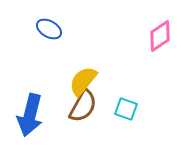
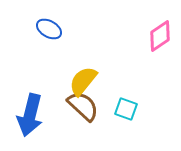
brown semicircle: rotated 76 degrees counterclockwise
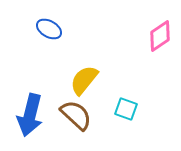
yellow semicircle: moved 1 px right, 1 px up
brown semicircle: moved 7 px left, 9 px down
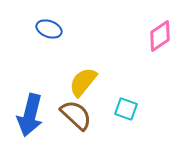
blue ellipse: rotated 10 degrees counterclockwise
yellow semicircle: moved 1 px left, 2 px down
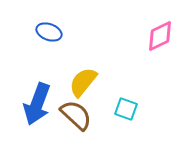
blue ellipse: moved 3 px down
pink diamond: rotated 8 degrees clockwise
blue arrow: moved 7 px right, 11 px up; rotated 6 degrees clockwise
